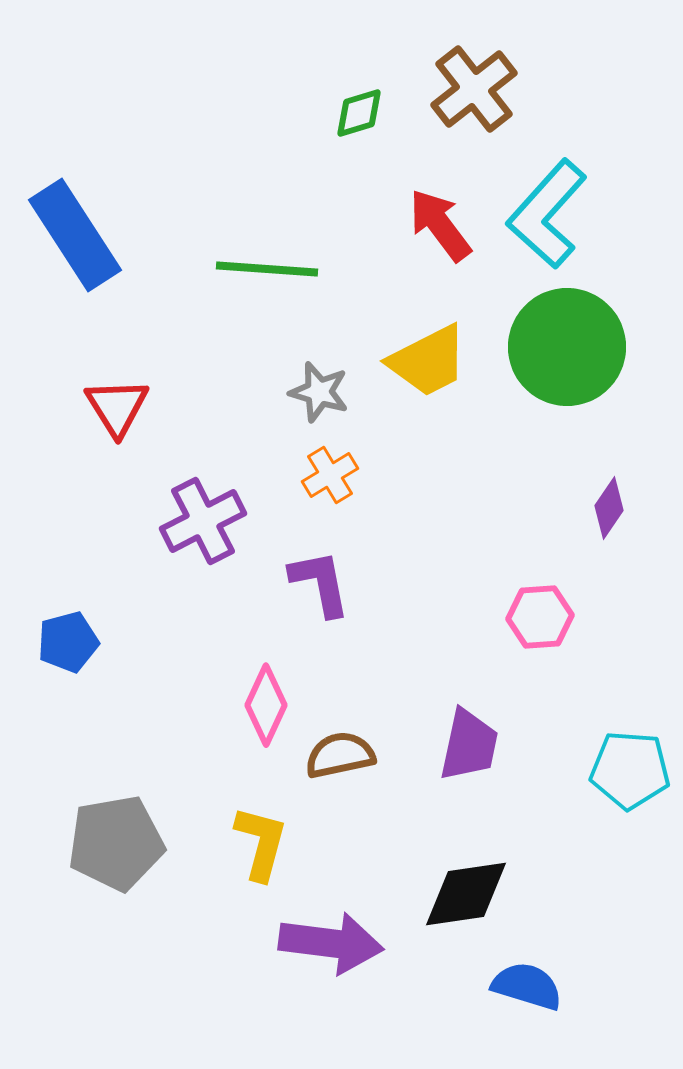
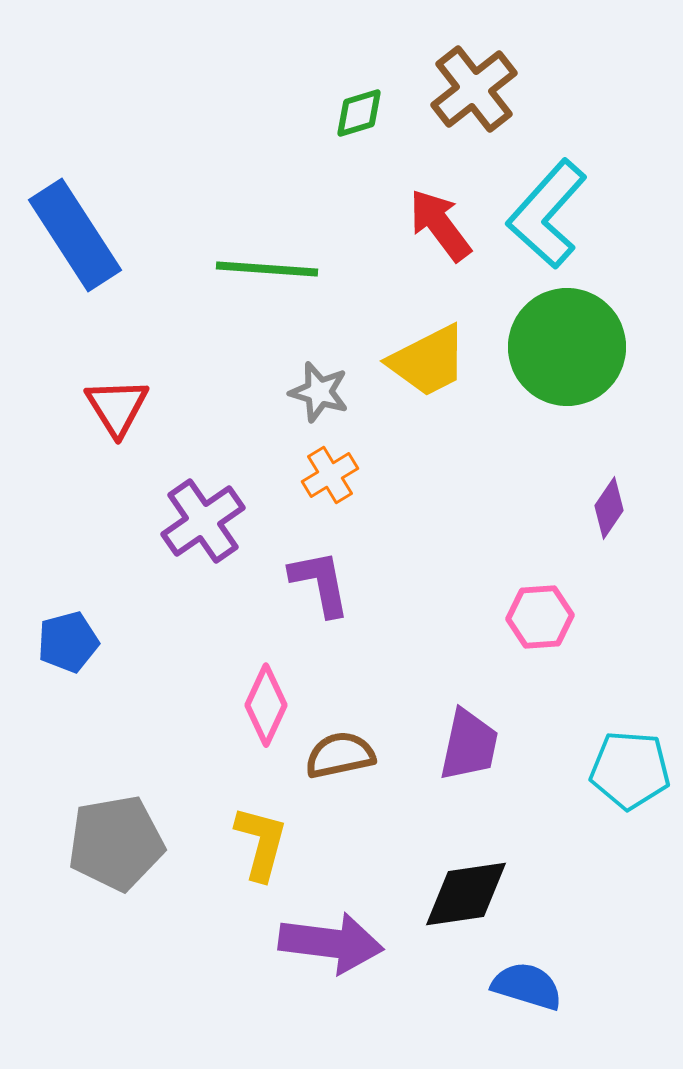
purple cross: rotated 8 degrees counterclockwise
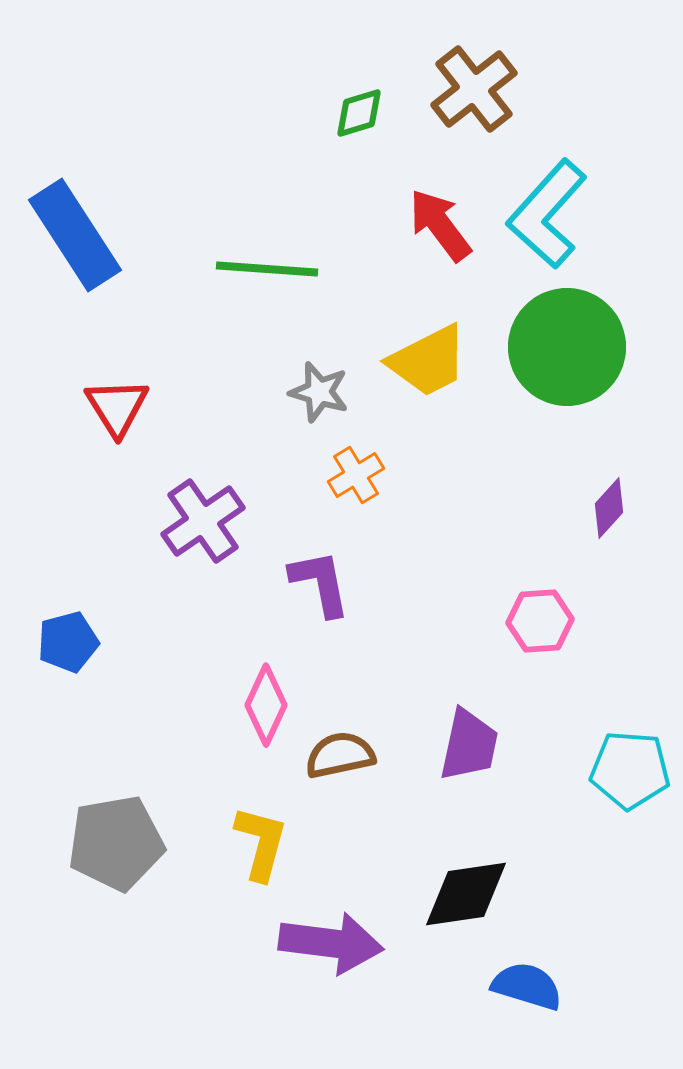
orange cross: moved 26 px right
purple diamond: rotated 8 degrees clockwise
pink hexagon: moved 4 px down
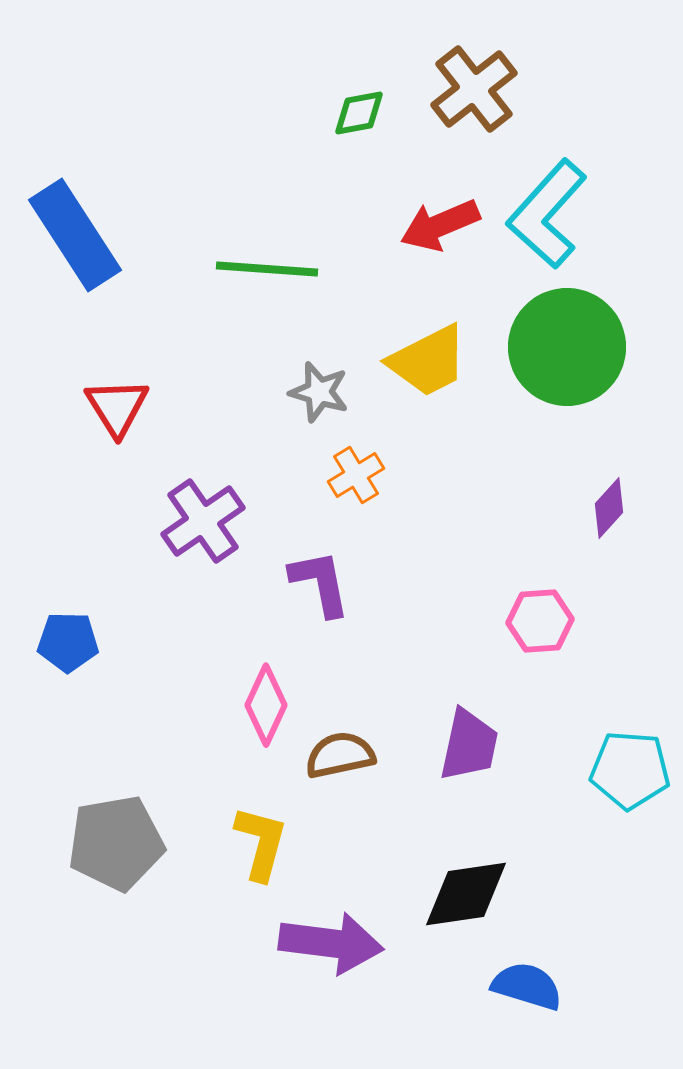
green diamond: rotated 6 degrees clockwise
red arrow: rotated 76 degrees counterclockwise
blue pentagon: rotated 16 degrees clockwise
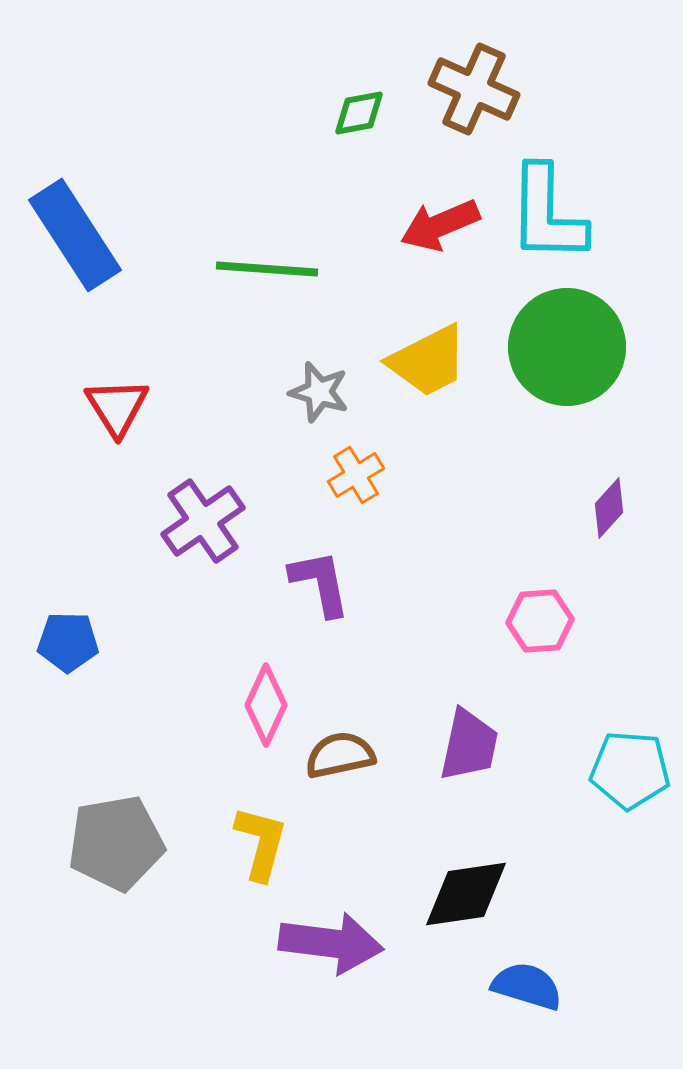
brown cross: rotated 28 degrees counterclockwise
cyan L-shape: rotated 41 degrees counterclockwise
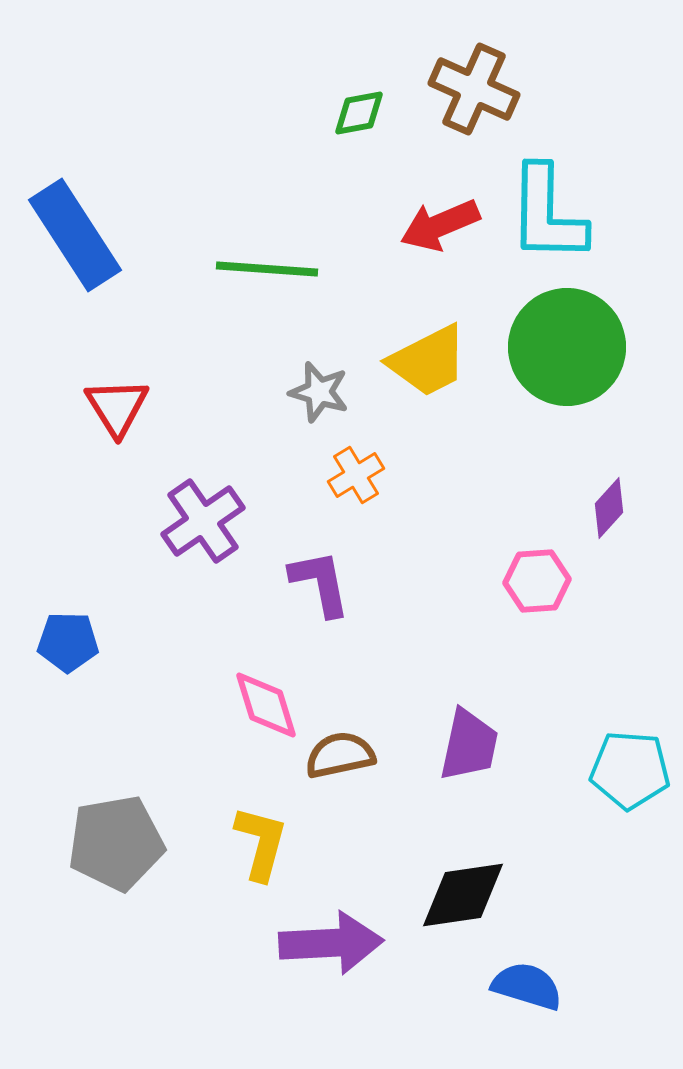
pink hexagon: moved 3 px left, 40 px up
pink diamond: rotated 42 degrees counterclockwise
black diamond: moved 3 px left, 1 px down
purple arrow: rotated 10 degrees counterclockwise
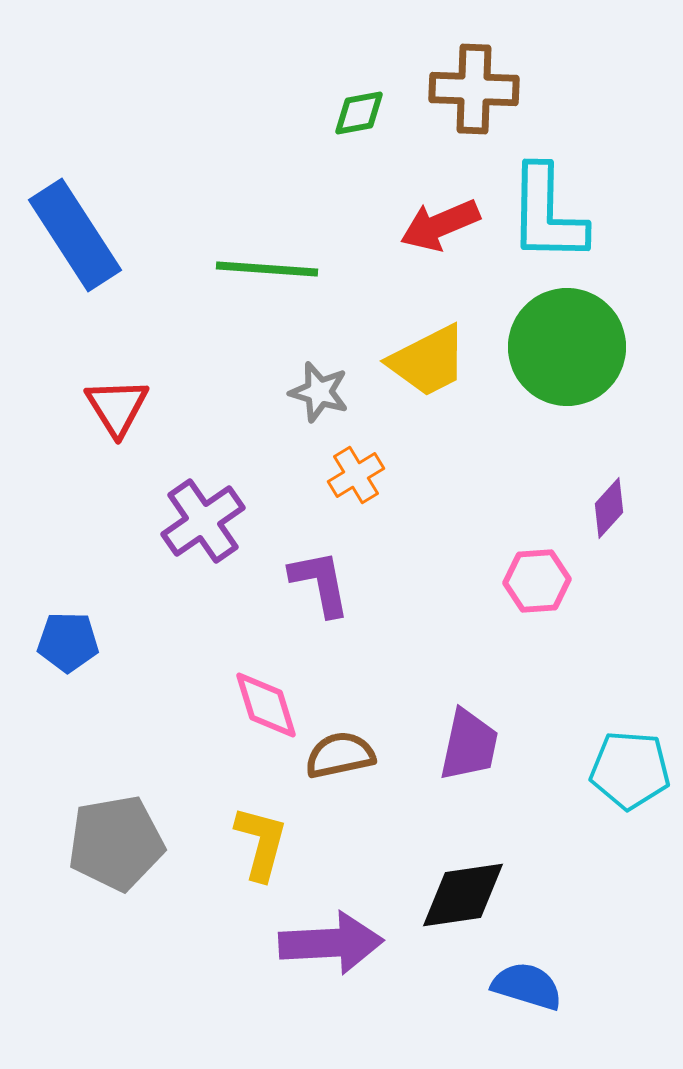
brown cross: rotated 22 degrees counterclockwise
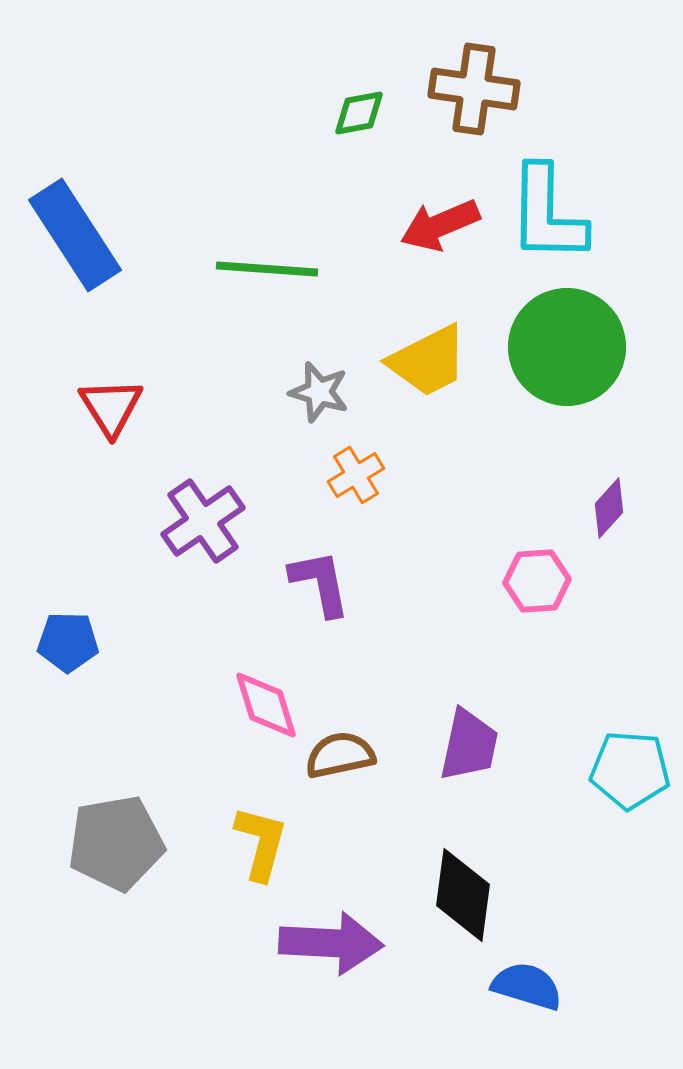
brown cross: rotated 6 degrees clockwise
red triangle: moved 6 px left
black diamond: rotated 74 degrees counterclockwise
purple arrow: rotated 6 degrees clockwise
